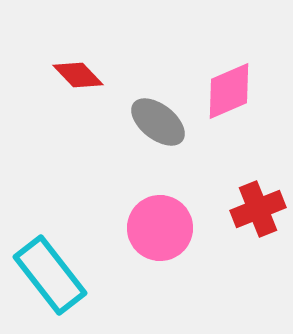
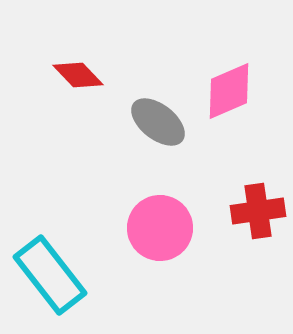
red cross: moved 2 px down; rotated 14 degrees clockwise
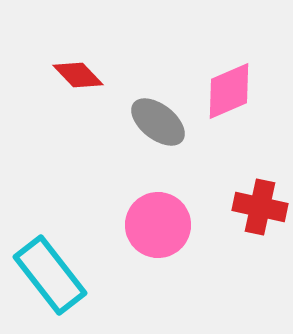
red cross: moved 2 px right, 4 px up; rotated 20 degrees clockwise
pink circle: moved 2 px left, 3 px up
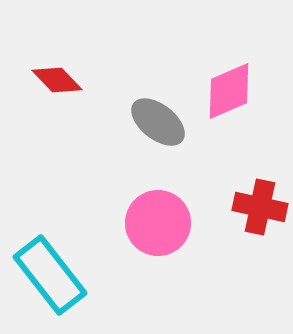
red diamond: moved 21 px left, 5 px down
pink circle: moved 2 px up
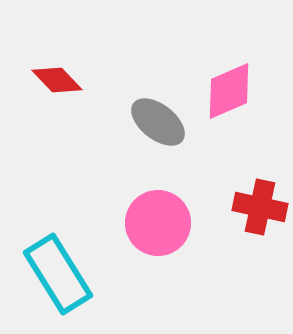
cyan rectangle: moved 8 px right, 1 px up; rotated 6 degrees clockwise
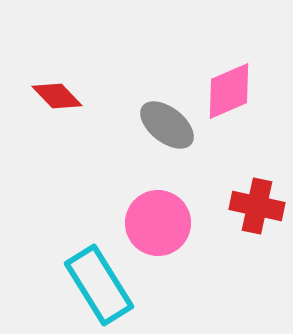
red diamond: moved 16 px down
gray ellipse: moved 9 px right, 3 px down
red cross: moved 3 px left, 1 px up
cyan rectangle: moved 41 px right, 11 px down
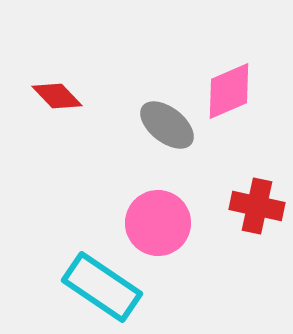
cyan rectangle: moved 3 px right, 2 px down; rotated 24 degrees counterclockwise
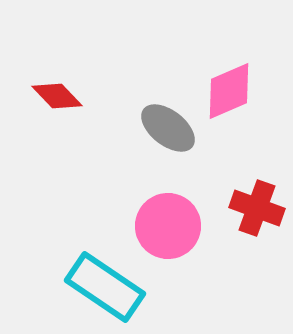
gray ellipse: moved 1 px right, 3 px down
red cross: moved 2 px down; rotated 8 degrees clockwise
pink circle: moved 10 px right, 3 px down
cyan rectangle: moved 3 px right
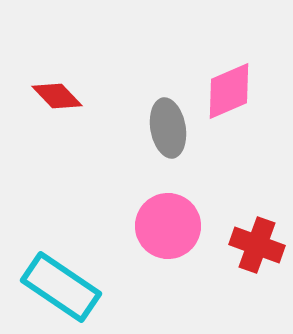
gray ellipse: rotated 42 degrees clockwise
red cross: moved 37 px down
cyan rectangle: moved 44 px left
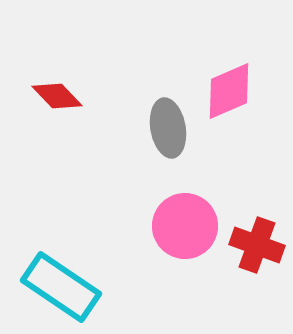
pink circle: moved 17 px right
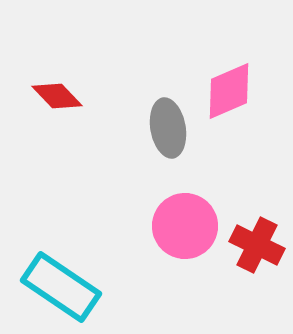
red cross: rotated 6 degrees clockwise
